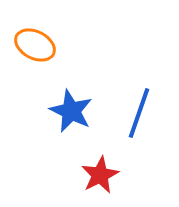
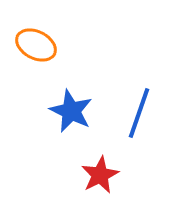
orange ellipse: moved 1 px right
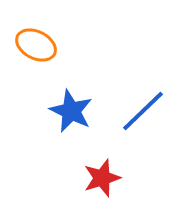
blue line: moved 4 px right, 2 px up; rotated 27 degrees clockwise
red star: moved 2 px right, 3 px down; rotated 9 degrees clockwise
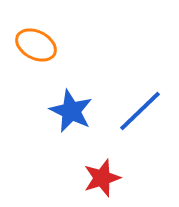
blue line: moved 3 px left
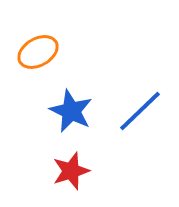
orange ellipse: moved 2 px right, 7 px down; rotated 57 degrees counterclockwise
red star: moved 31 px left, 7 px up
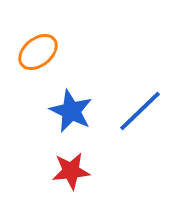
orange ellipse: rotated 9 degrees counterclockwise
red star: rotated 12 degrees clockwise
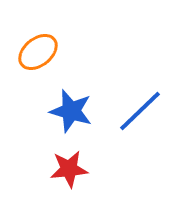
blue star: rotated 9 degrees counterclockwise
red star: moved 2 px left, 2 px up
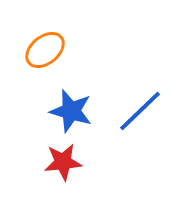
orange ellipse: moved 7 px right, 2 px up
red star: moved 6 px left, 7 px up
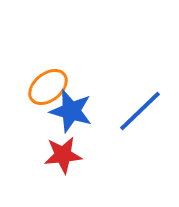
orange ellipse: moved 3 px right, 37 px down
red star: moved 7 px up
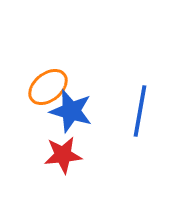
blue line: rotated 36 degrees counterclockwise
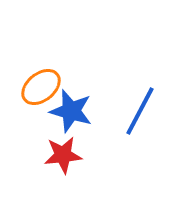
orange ellipse: moved 7 px left
blue line: rotated 18 degrees clockwise
